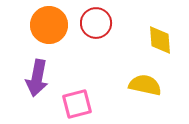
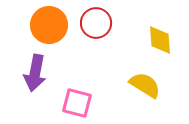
purple arrow: moved 2 px left, 5 px up
yellow semicircle: rotated 20 degrees clockwise
pink square: moved 1 px up; rotated 28 degrees clockwise
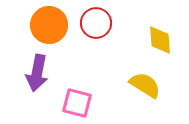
purple arrow: moved 2 px right
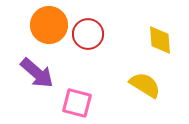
red circle: moved 8 px left, 11 px down
purple arrow: rotated 60 degrees counterclockwise
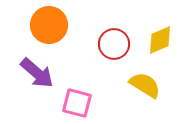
red circle: moved 26 px right, 10 px down
yellow diamond: rotated 72 degrees clockwise
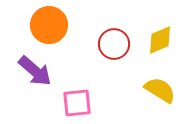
purple arrow: moved 2 px left, 2 px up
yellow semicircle: moved 15 px right, 5 px down
pink square: rotated 20 degrees counterclockwise
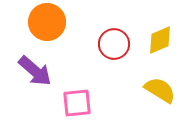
orange circle: moved 2 px left, 3 px up
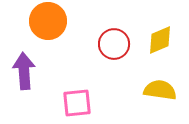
orange circle: moved 1 px right, 1 px up
purple arrow: moved 11 px left; rotated 135 degrees counterclockwise
yellow semicircle: rotated 24 degrees counterclockwise
